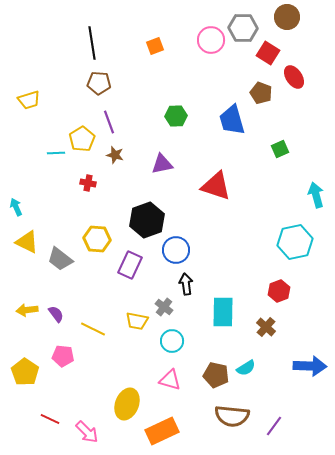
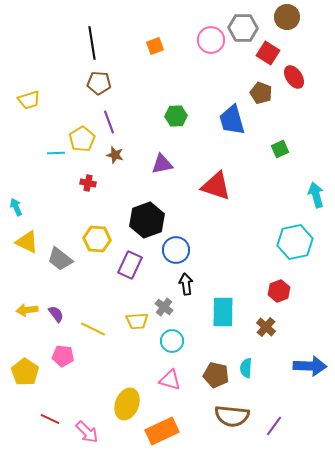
yellow trapezoid at (137, 321): rotated 15 degrees counterclockwise
cyan semicircle at (246, 368): rotated 126 degrees clockwise
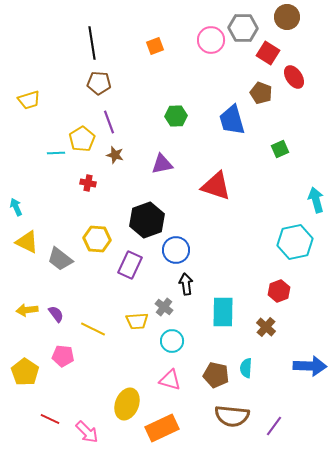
cyan arrow at (316, 195): moved 5 px down
orange rectangle at (162, 431): moved 3 px up
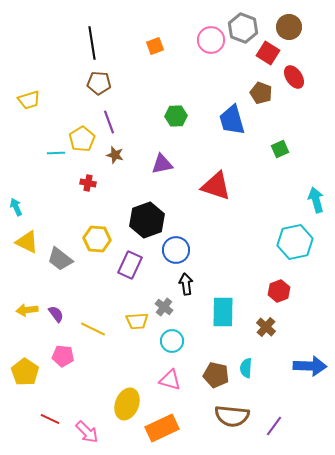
brown circle at (287, 17): moved 2 px right, 10 px down
gray hexagon at (243, 28): rotated 20 degrees clockwise
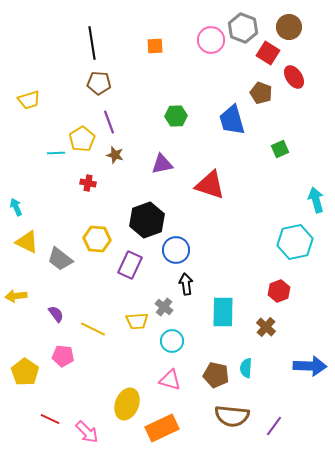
orange square at (155, 46): rotated 18 degrees clockwise
red triangle at (216, 186): moved 6 px left, 1 px up
yellow arrow at (27, 310): moved 11 px left, 14 px up
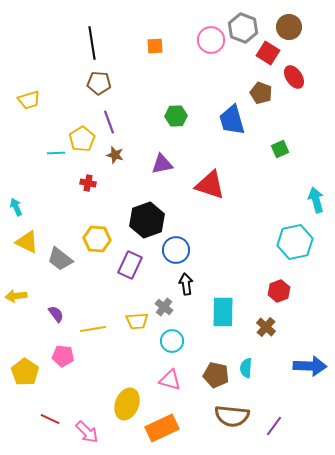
yellow line at (93, 329): rotated 35 degrees counterclockwise
